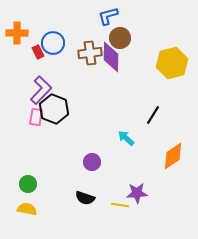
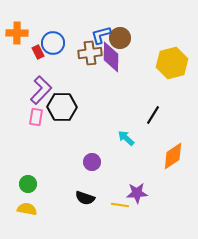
blue L-shape: moved 7 px left, 19 px down
black hexagon: moved 8 px right, 2 px up; rotated 20 degrees counterclockwise
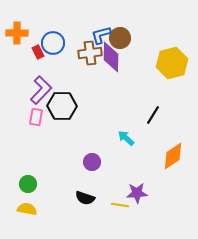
black hexagon: moved 1 px up
